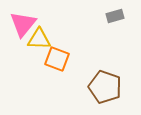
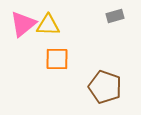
pink triangle: rotated 12 degrees clockwise
yellow triangle: moved 9 px right, 14 px up
orange square: rotated 20 degrees counterclockwise
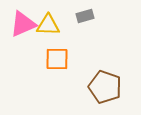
gray rectangle: moved 30 px left
pink triangle: rotated 16 degrees clockwise
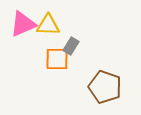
gray rectangle: moved 14 px left, 30 px down; rotated 42 degrees counterclockwise
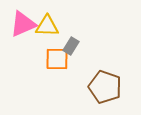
yellow triangle: moved 1 px left, 1 px down
